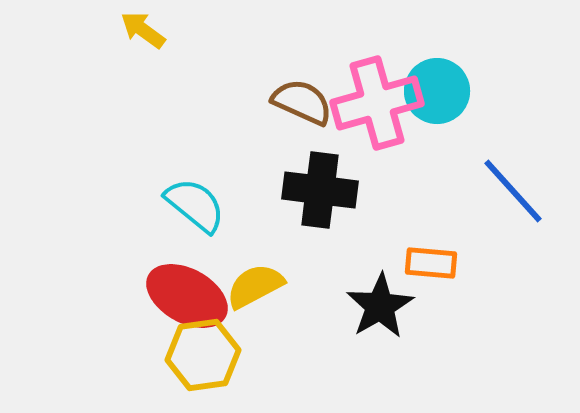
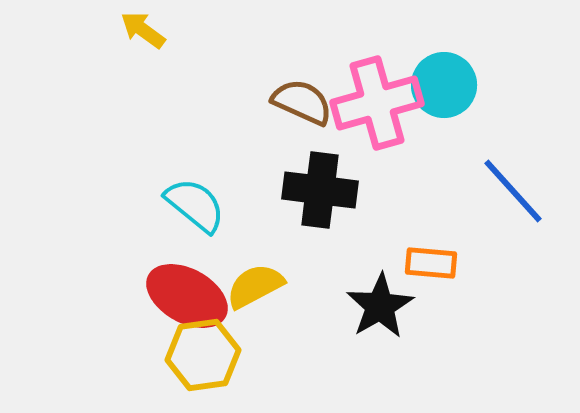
cyan circle: moved 7 px right, 6 px up
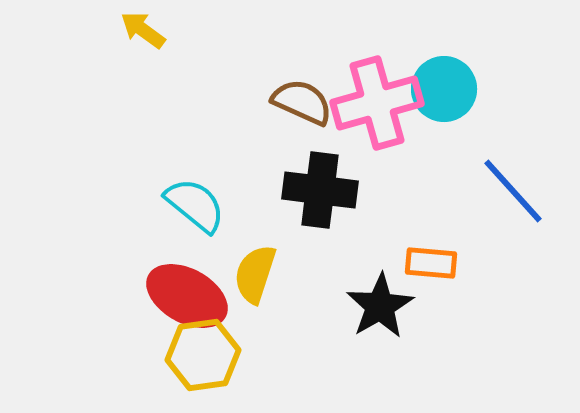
cyan circle: moved 4 px down
yellow semicircle: moved 12 px up; rotated 44 degrees counterclockwise
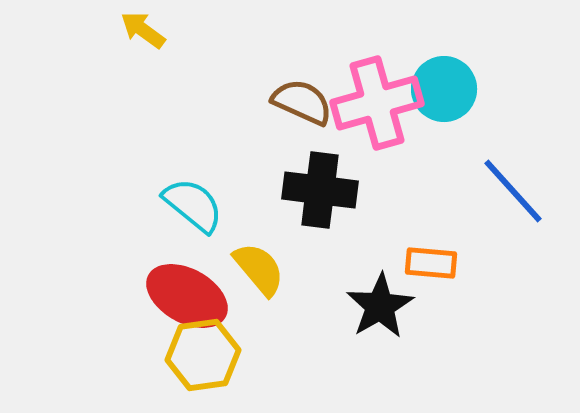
cyan semicircle: moved 2 px left
yellow semicircle: moved 4 px right, 5 px up; rotated 122 degrees clockwise
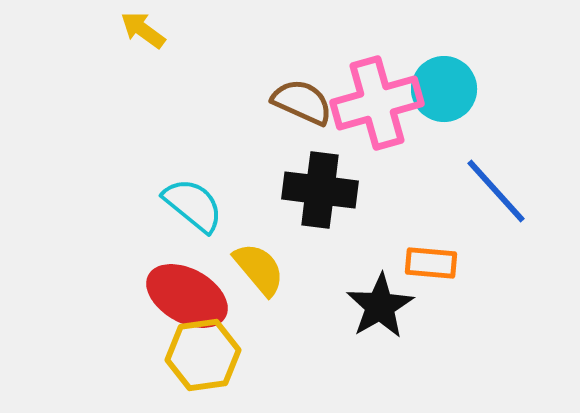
blue line: moved 17 px left
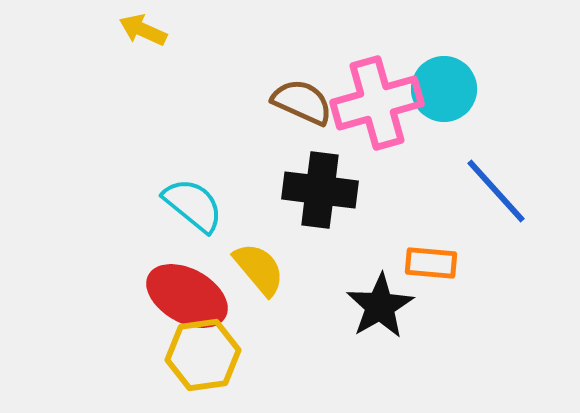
yellow arrow: rotated 12 degrees counterclockwise
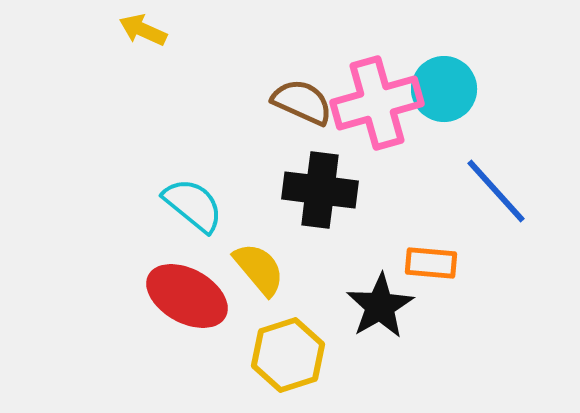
yellow hexagon: moved 85 px right; rotated 10 degrees counterclockwise
